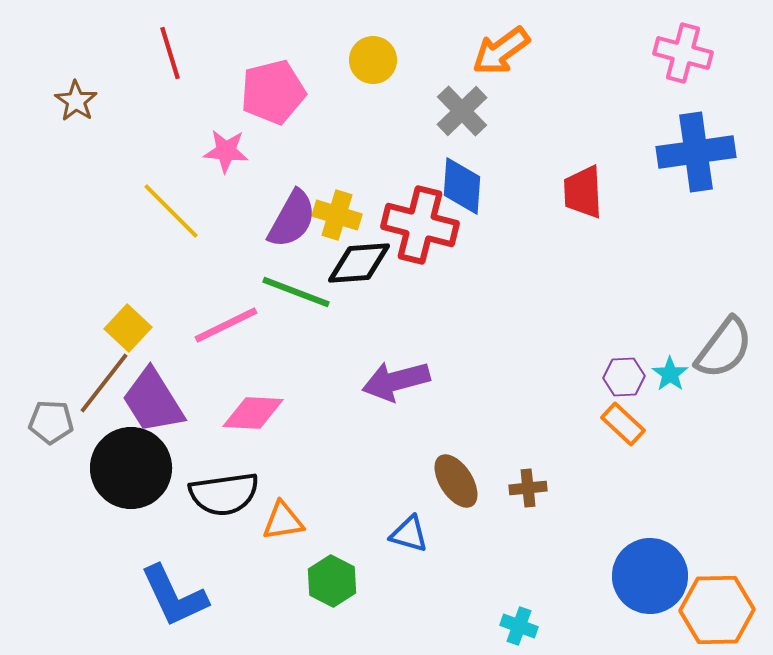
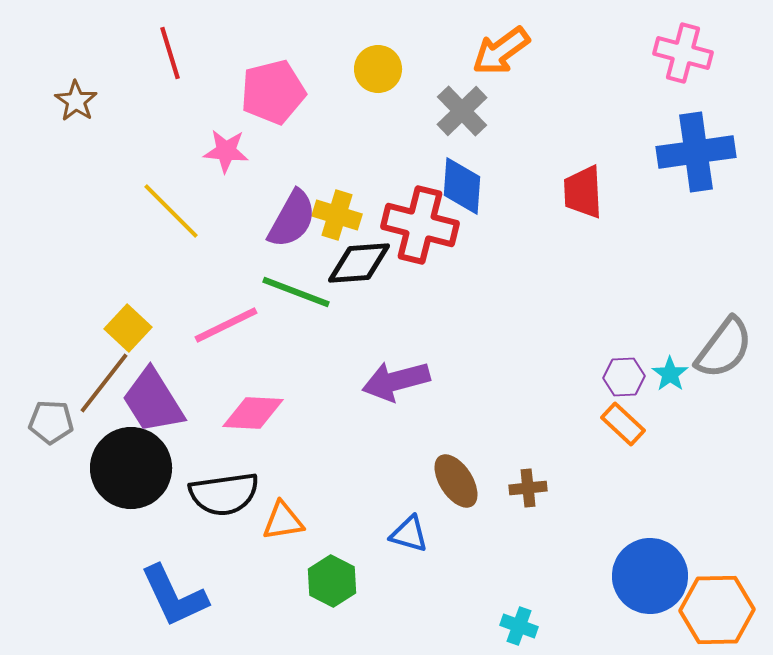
yellow circle: moved 5 px right, 9 px down
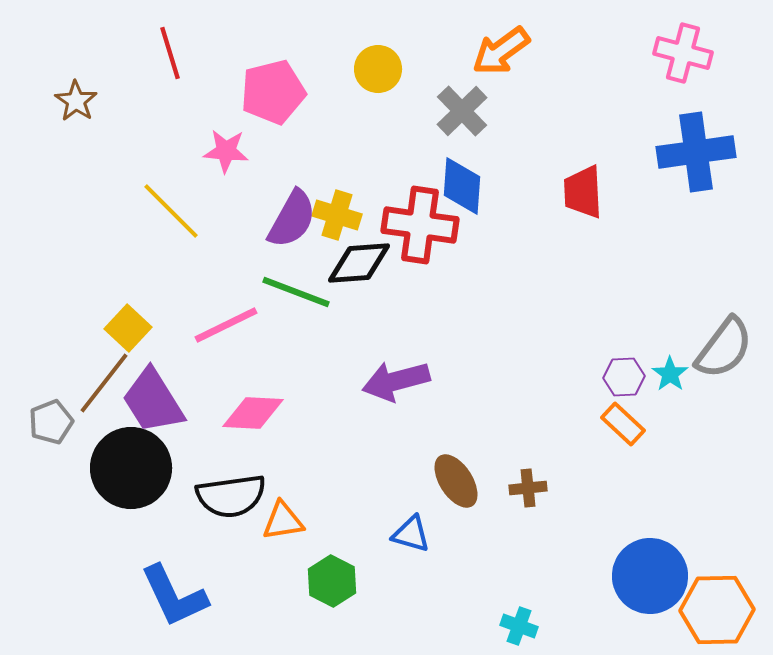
red cross: rotated 6 degrees counterclockwise
gray pentagon: rotated 24 degrees counterclockwise
black semicircle: moved 7 px right, 2 px down
blue triangle: moved 2 px right
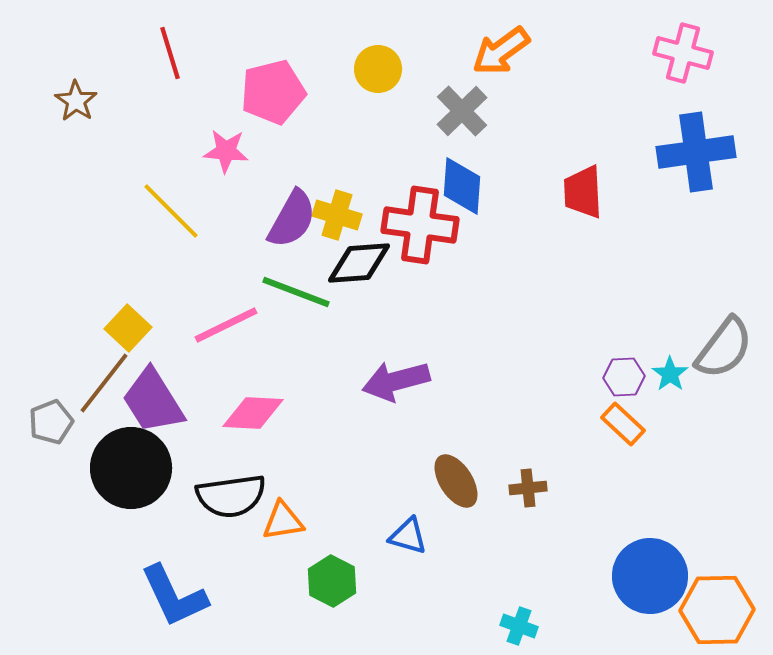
blue triangle: moved 3 px left, 2 px down
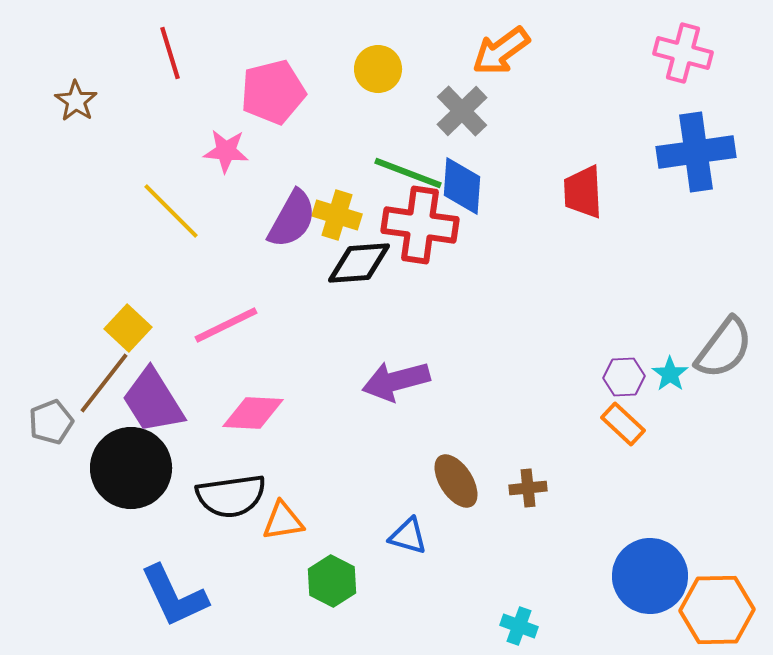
green line: moved 112 px right, 119 px up
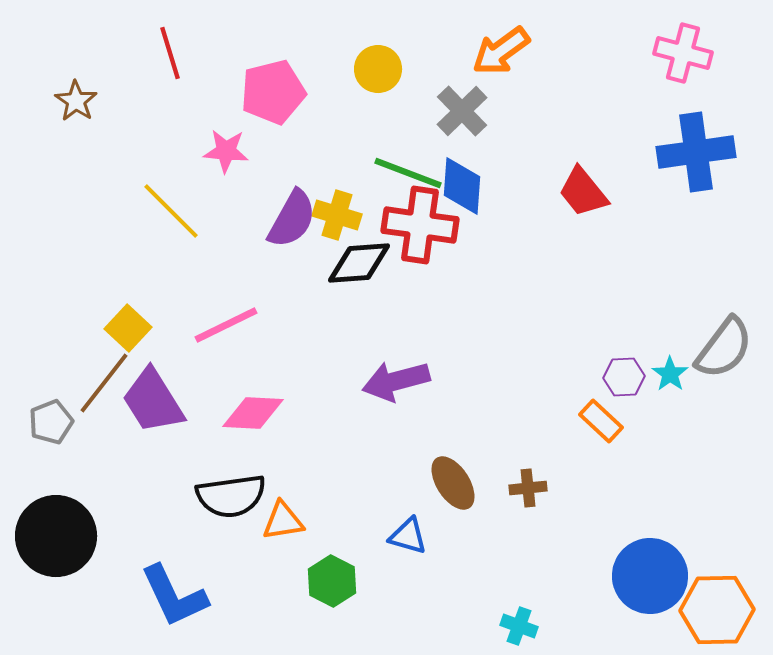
red trapezoid: rotated 36 degrees counterclockwise
orange rectangle: moved 22 px left, 3 px up
black circle: moved 75 px left, 68 px down
brown ellipse: moved 3 px left, 2 px down
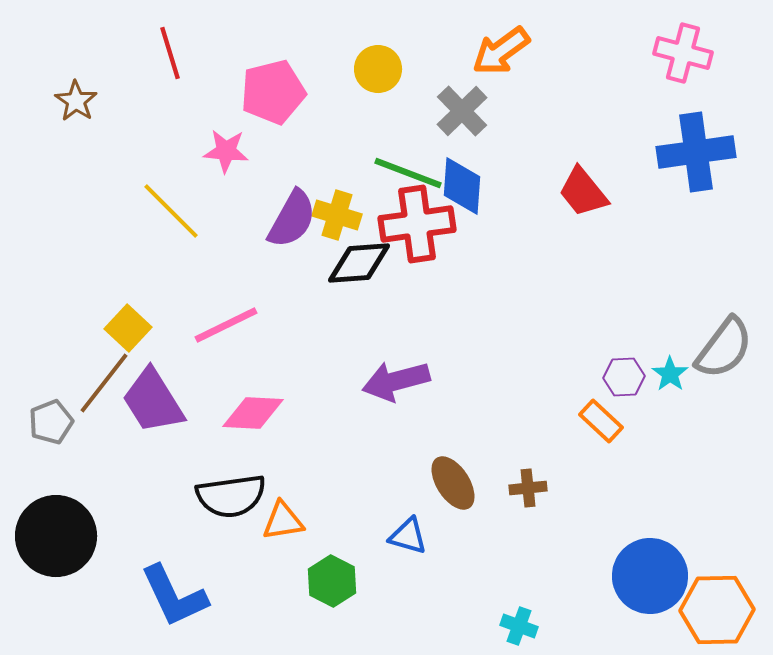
red cross: moved 3 px left, 1 px up; rotated 16 degrees counterclockwise
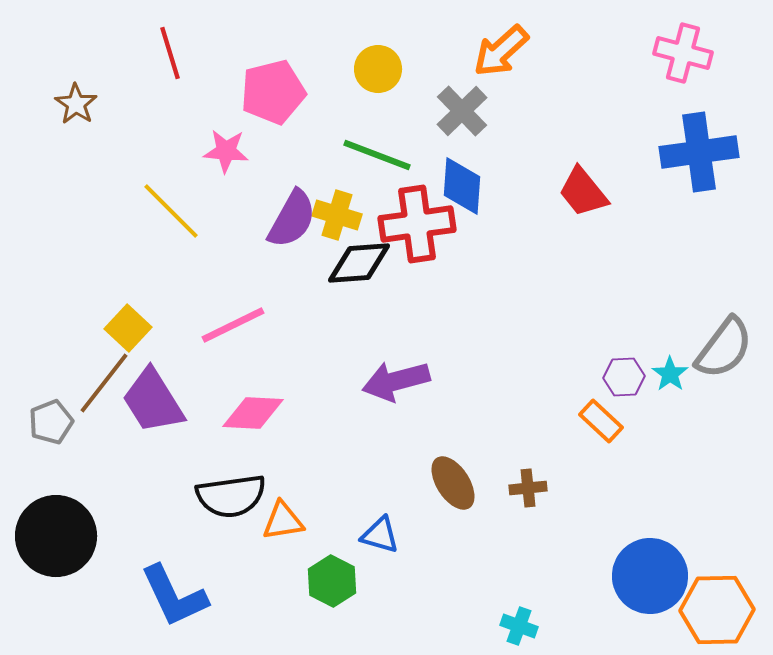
orange arrow: rotated 6 degrees counterclockwise
brown star: moved 3 px down
blue cross: moved 3 px right
green line: moved 31 px left, 18 px up
pink line: moved 7 px right
blue triangle: moved 28 px left, 1 px up
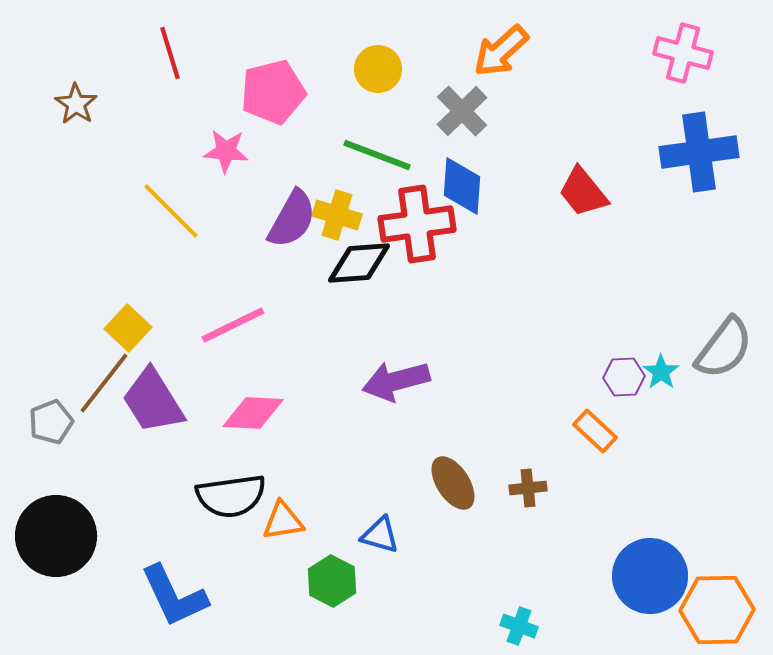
cyan star: moved 9 px left, 2 px up
orange rectangle: moved 6 px left, 10 px down
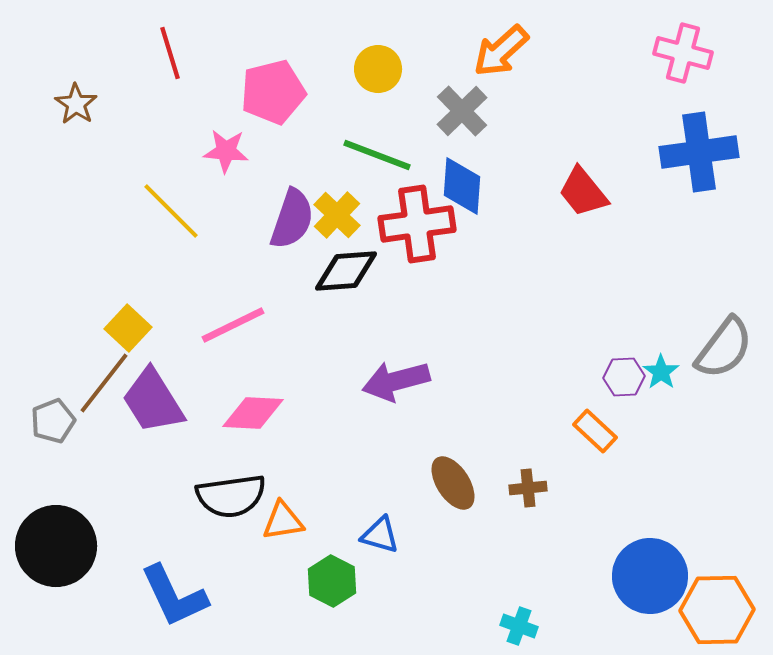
yellow cross: rotated 27 degrees clockwise
purple semicircle: rotated 10 degrees counterclockwise
black diamond: moved 13 px left, 8 px down
gray pentagon: moved 2 px right, 1 px up
black circle: moved 10 px down
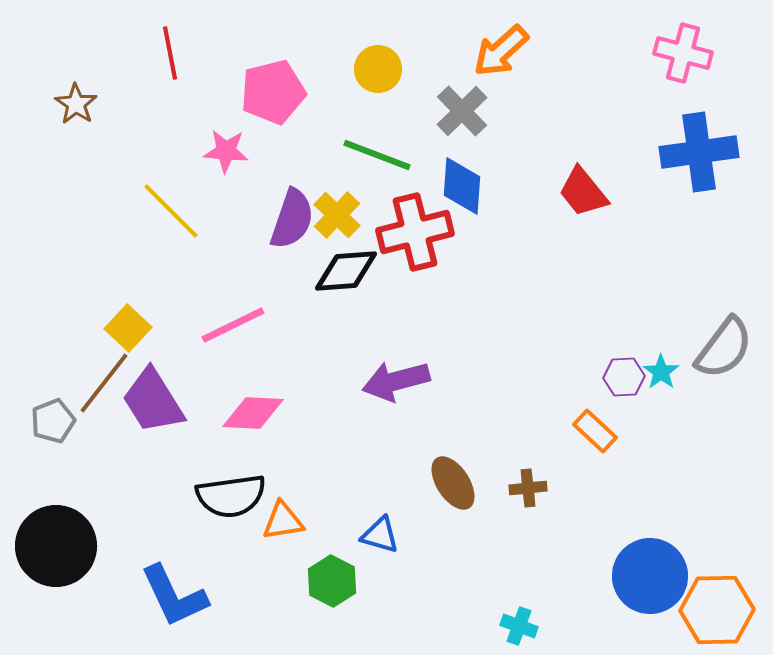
red line: rotated 6 degrees clockwise
red cross: moved 2 px left, 8 px down; rotated 6 degrees counterclockwise
